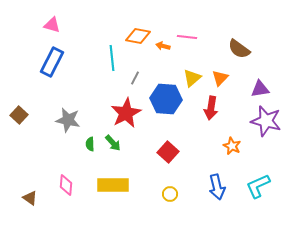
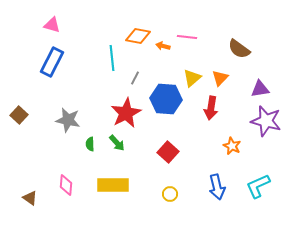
green arrow: moved 4 px right
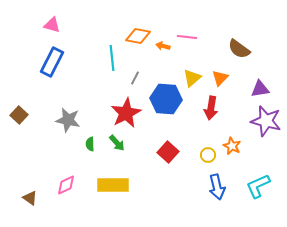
pink diamond: rotated 60 degrees clockwise
yellow circle: moved 38 px right, 39 px up
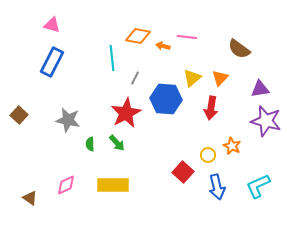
red square: moved 15 px right, 20 px down
